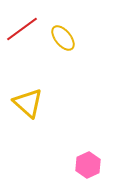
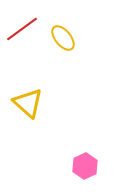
pink hexagon: moved 3 px left, 1 px down
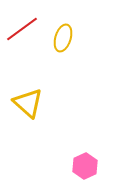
yellow ellipse: rotated 56 degrees clockwise
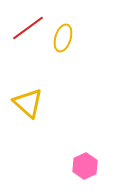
red line: moved 6 px right, 1 px up
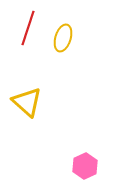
red line: rotated 36 degrees counterclockwise
yellow triangle: moved 1 px left, 1 px up
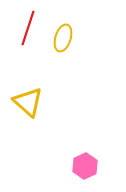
yellow triangle: moved 1 px right
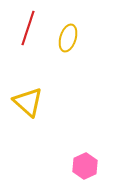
yellow ellipse: moved 5 px right
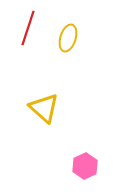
yellow triangle: moved 16 px right, 6 px down
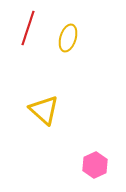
yellow triangle: moved 2 px down
pink hexagon: moved 10 px right, 1 px up
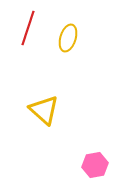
pink hexagon: rotated 15 degrees clockwise
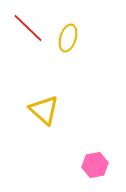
red line: rotated 64 degrees counterclockwise
